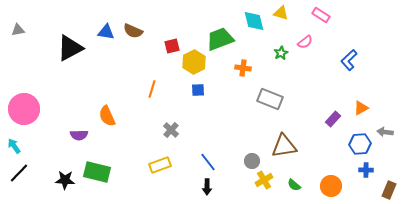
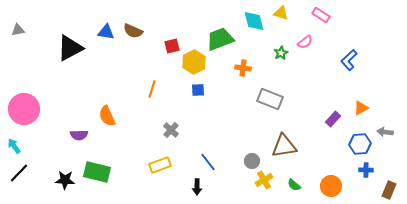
black arrow: moved 10 px left
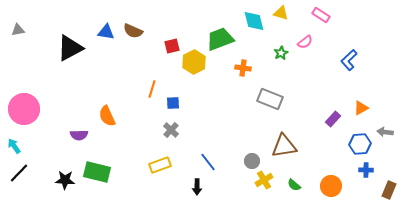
blue square: moved 25 px left, 13 px down
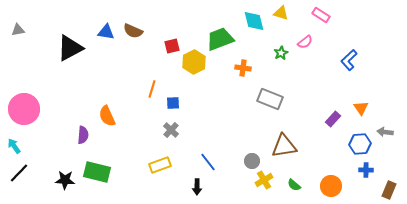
orange triangle: rotated 35 degrees counterclockwise
purple semicircle: moved 4 px right; rotated 84 degrees counterclockwise
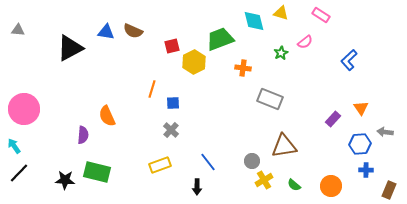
gray triangle: rotated 16 degrees clockwise
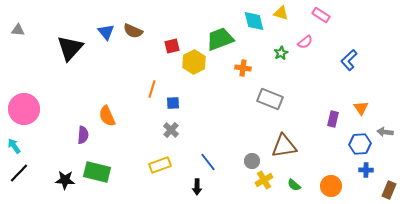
blue triangle: rotated 42 degrees clockwise
black triangle: rotated 20 degrees counterclockwise
purple rectangle: rotated 28 degrees counterclockwise
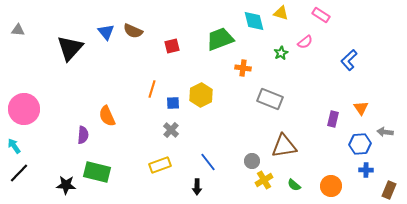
yellow hexagon: moved 7 px right, 33 px down
black star: moved 1 px right, 5 px down
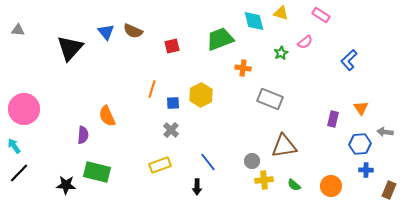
yellow cross: rotated 24 degrees clockwise
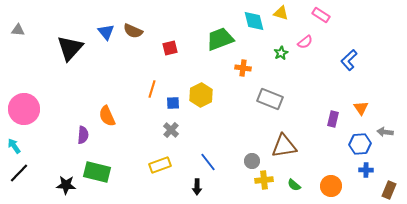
red square: moved 2 px left, 2 px down
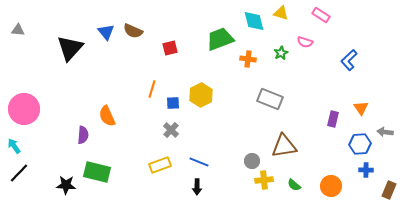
pink semicircle: rotated 56 degrees clockwise
orange cross: moved 5 px right, 9 px up
blue line: moved 9 px left; rotated 30 degrees counterclockwise
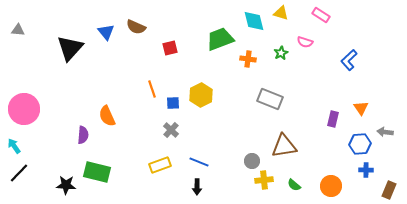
brown semicircle: moved 3 px right, 4 px up
orange line: rotated 36 degrees counterclockwise
